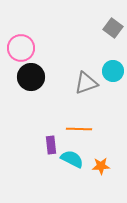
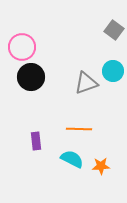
gray square: moved 1 px right, 2 px down
pink circle: moved 1 px right, 1 px up
purple rectangle: moved 15 px left, 4 px up
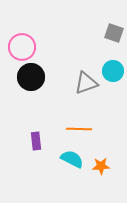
gray square: moved 3 px down; rotated 18 degrees counterclockwise
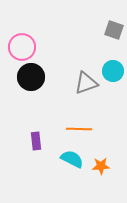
gray square: moved 3 px up
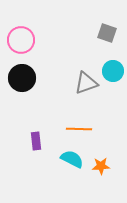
gray square: moved 7 px left, 3 px down
pink circle: moved 1 px left, 7 px up
black circle: moved 9 px left, 1 px down
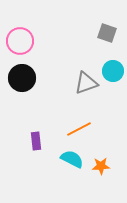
pink circle: moved 1 px left, 1 px down
orange line: rotated 30 degrees counterclockwise
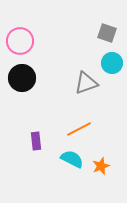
cyan circle: moved 1 px left, 8 px up
orange star: rotated 18 degrees counterclockwise
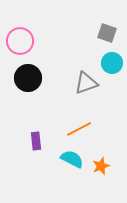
black circle: moved 6 px right
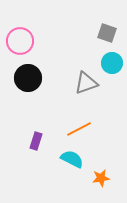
purple rectangle: rotated 24 degrees clockwise
orange star: moved 12 px down; rotated 12 degrees clockwise
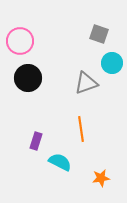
gray square: moved 8 px left, 1 px down
orange line: moved 2 px right; rotated 70 degrees counterclockwise
cyan semicircle: moved 12 px left, 3 px down
